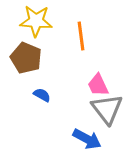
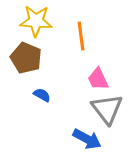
pink trapezoid: moved 6 px up
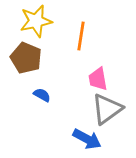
yellow star: rotated 16 degrees counterclockwise
orange line: rotated 16 degrees clockwise
pink trapezoid: rotated 15 degrees clockwise
gray triangle: rotated 32 degrees clockwise
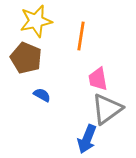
blue arrow: rotated 84 degrees clockwise
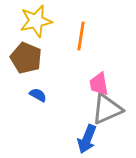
pink trapezoid: moved 1 px right, 5 px down
blue semicircle: moved 4 px left
gray triangle: rotated 12 degrees clockwise
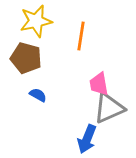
brown pentagon: rotated 8 degrees counterclockwise
gray triangle: moved 2 px right, 1 px up
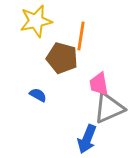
brown pentagon: moved 36 px right
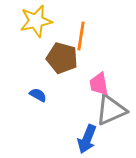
gray triangle: moved 2 px right, 2 px down
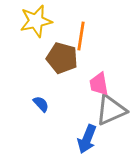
blue semicircle: moved 3 px right, 9 px down; rotated 18 degrees clockwise
